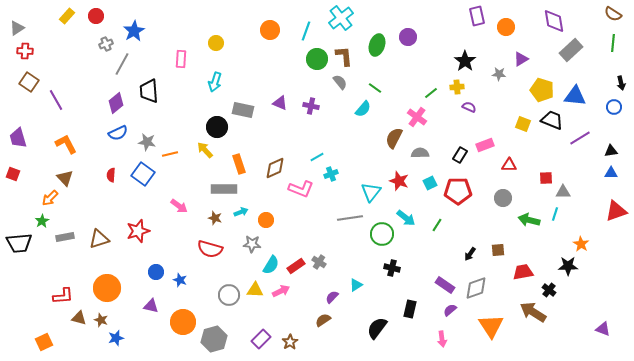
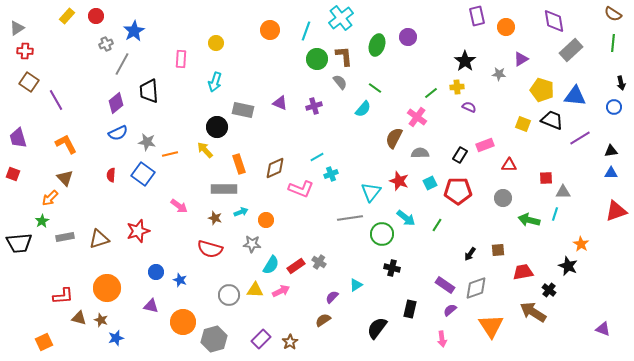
purple cross at (311, 106): moved 3 px right; rotated 28 degrees counterclockwise
black star at (568, 266): rotated 24 degrees clockwise
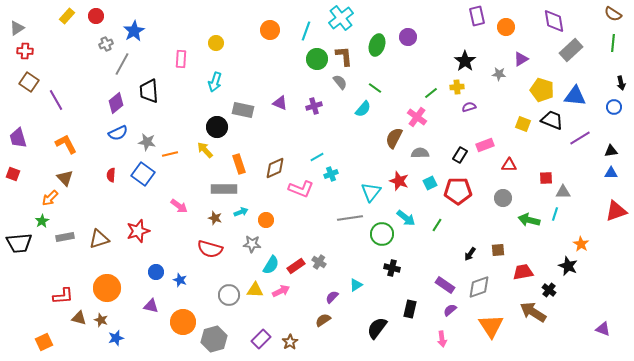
purple semicircle at (469, 107): rotated 40 degrees counterclockwise
gray diamond at (476, 288): moved 3 px right, 1 px up
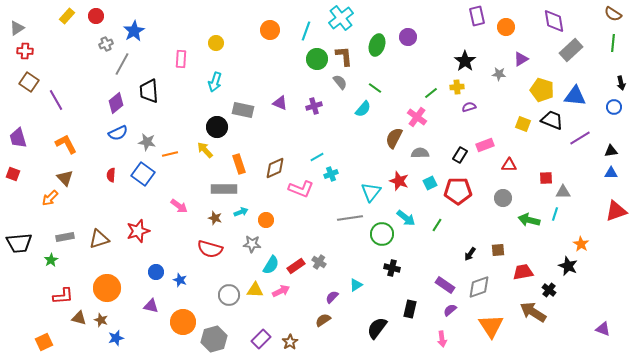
green star at (42, 221): moved 9 px right, 39 px down
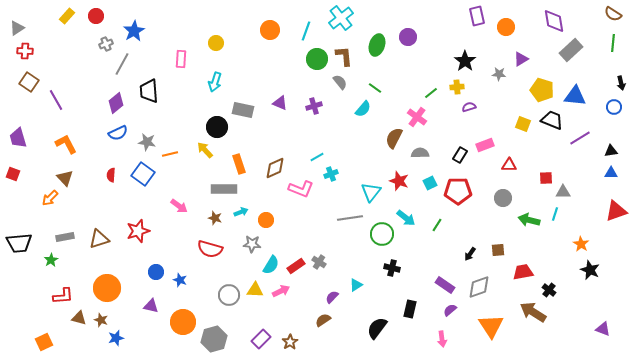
black star at (568, 266): moved 22 px right, 4 px down
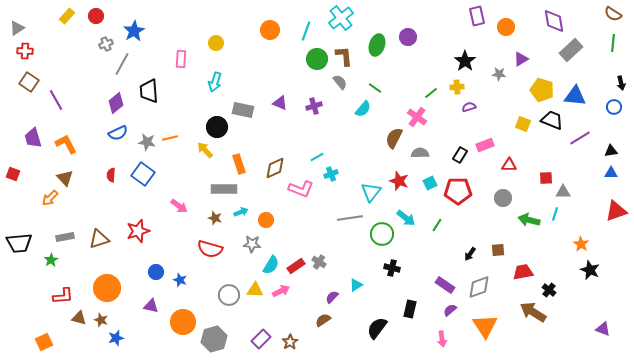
purple trapezoid at (18, 138): moved 15 px right
orange line at (170, 154): moved 16 px up
orange triangle at (491, 326): moved 6 px left
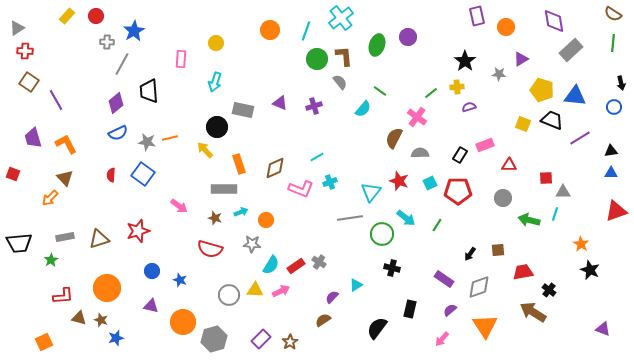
gray cross at (106, 44): moved 1 px right, 2 px up; rotated 24 degrees clockwise
green line at (375, 88): moved 5 px right, 3 px down
cyan cross at (331, 174): moved 1 px left, 8 px down
blue circle at (156, 272): moved 4 px left, 1 px up
purple rectangle at (445, 285): moved 1 px left, 6 px up
pink arrow at (442, 339): rotated 49 degrees clockwise
